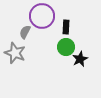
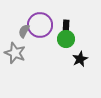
purple circle: moved 2 px left, 9 px down
gray semicircle: moved 1 px left, 1 px up
green circle: moved 8 px up
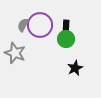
gray semicircle: moved 1 px left, 6 px up
black star: moved 5 px left, 9 px down
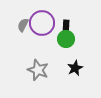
purple circle: moved 2 px right, 2 px up
gray star: moved 23 px right, 17 px down
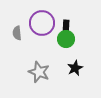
gray semicircle: moved 6 px left, 8 px down; rotated 32 degrees counterclockwise
gray star: moved 1 px right, 2 px down
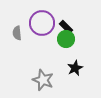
black rectangle: rotated 48 degrees counterclockwise
gray star: moved 4 px right, 8 px down
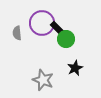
black rectangle: moved 9 px left, 1 px down
